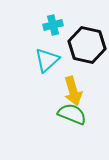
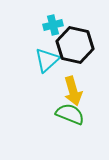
black hexagon: moved 12 px left
green semicircle: moved 2 px left
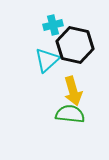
green semicircle: rotated 16 degrees counterclockwise
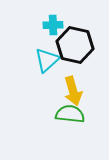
cyan cross: rotated 12 degrees clockwise
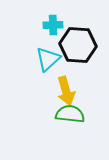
black hexagon: moved 3 px right; rotated 9 degrees counterclockwise
cyan triangle: moved 1 px right, 1 px up
yellow arrow: moved 7 px left
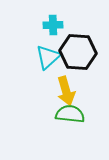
black hexagon: moved 7 px down
cyan triangle: moved 2 px up
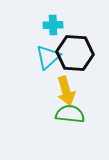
black hexagon: moved 3 px left, 1 px down
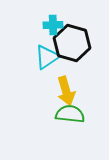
black hexagon: moved 3 px left, 10 px up; rotated 12 degrees clockwise
cyan triangle: moved 1 px left; rotated 8 degrees clockwise
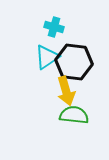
cyan cross: moved 1 px right, 2 px down; rotated 18 degrees clockwise
black hexagon: moved 2 px right, 19 px down; rotated 9 degrees counterclockwise
green semicircle: moved 4 px right, 1 px down
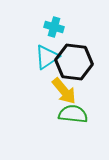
yellow arrow: moved 2 px left; rotated 24 degrees counterclockwise
green semicircle: moved 1 px left, 1 px up
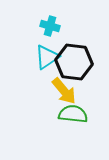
cyan cross: moved 4 px left, 1 px up
